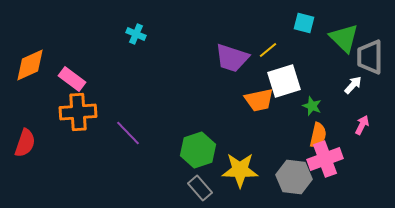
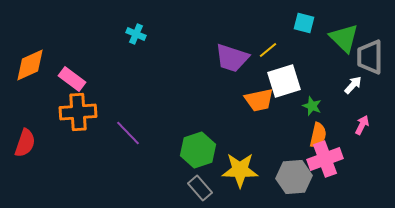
gray hexagon: rotated 12 degrees counterclockwise
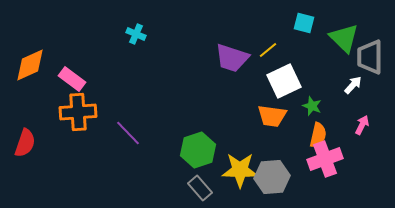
white square: rotated 8 degrees counterclockwise
orange trapezoid: moved 13 px right, 16 px down; rotated 20 degrees clockwise
gray hexagon: moved 22 px left
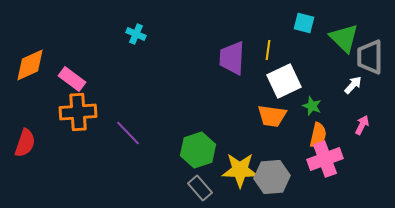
yellow line: rotated 42 degrees counterclockwise
purple trapezoid: rotated 75 degrees clockwise
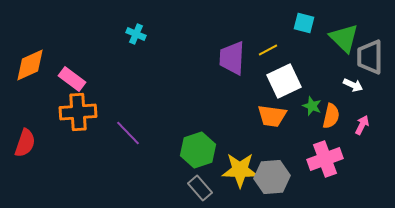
yellow line: rotated 54 degrees clockwise
white arrow: rotated 72 degrees clockwise
orange semicircle: moved 13 px right, 19 px up
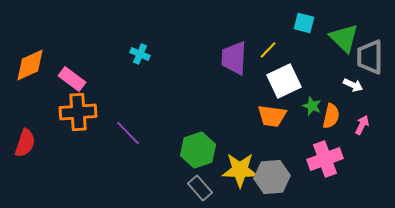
cyan cross: moved 4 px right, 20 px down
yellow line: rotated 18 degrees counterclockwise
purple trapezoid: moved 2 px right
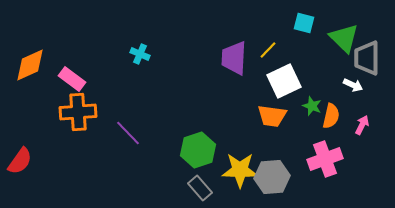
gray trapezoid: moved 3 px left, 1 px down
red semicircle: moved 5 px left, 18 px down; rotated 16 degrees clockwise
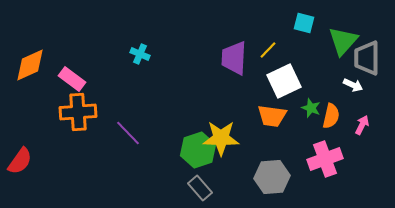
green triangle: moved 1 px left, 3 px down; rotated 28 degrees clockwise
green star: moved 1 px left, 2 px down
yellow star: moved 19 px left, 32 px up
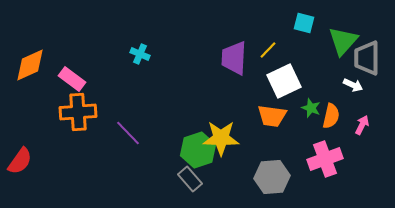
gray rectangle: moved 10 px left, 9 px up
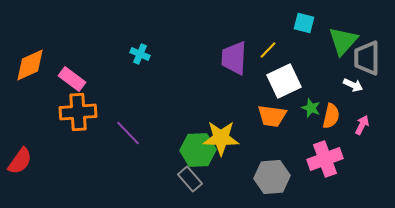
green hexagon: rotated 16 degrees clockwise
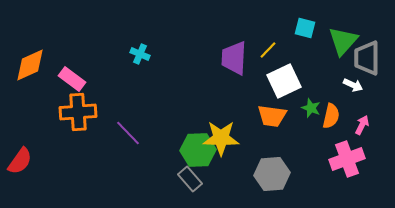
cyan square: moved 1 px right, 5 px down
pink cross: moved 22 px right
gray hexagon: moved 3 px up
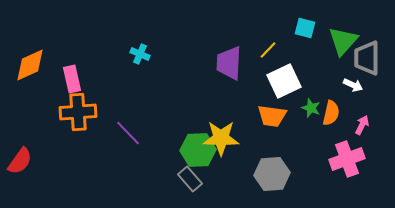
purple trapezoid: moved 5 px left, 5 px down
pink rectangle: rotated 40 degrees clockwise
orange semicircle: moved 3 px up
